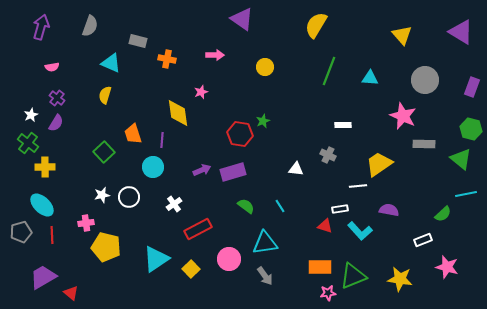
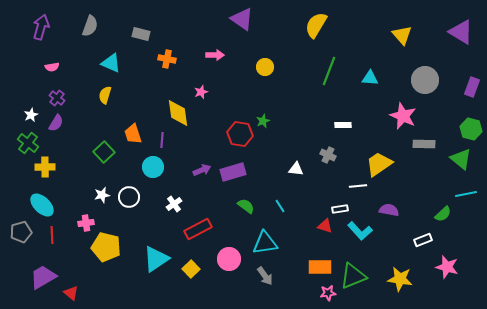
gray rectangle at (138, 41): moved 3 px right, 7 px up
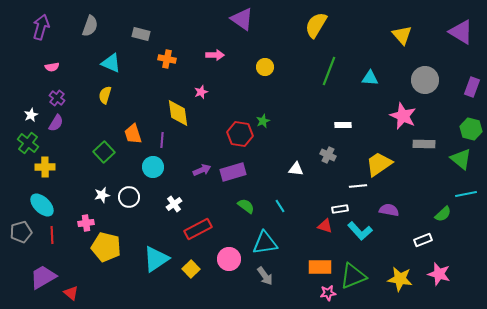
pink star at (447, 267): moved 8 px left, 7 px down
